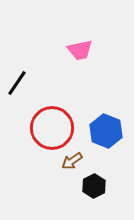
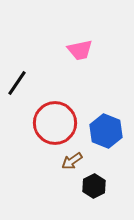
red circle: moved 3 px right, 5 px up
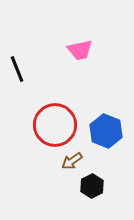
black line: moved 14 px up; rotated 56 degrees counterclockwise
red circle: moved 2 px down
black hexagon: moved 2 px left
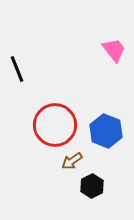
pink trapezoid: moved 34 px right; rotated 116 degrees counterclockwise
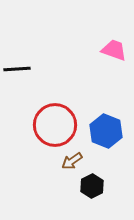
pink trapezoid: rotated 32 degrees counterclockwise
black line: rotated 72 degrees counterclockwise
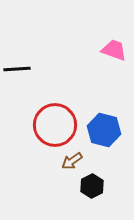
blue hexagon: moved 2 px left, 1 px up; rotated 8 degrees counterclockwise
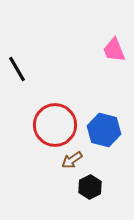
pink trapezoid: rotated 132 degrees counterclockwise
black line: rotated 64 degrees clockwise
brown arrow: moved 1 px up
black hexagon: moved 2 px left, 1 px down
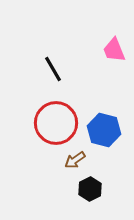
black line: moved 36 px right
red circle: moved 1 px right, 2 px up
brown arrow: moved 3 px right
black hexagon: moved 2 px down
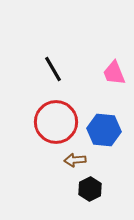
pink trapezoid: moved 23 px down
red circle: moved 1 px up
blue hexagon: rotated 8 degrees counterclockwise
brown arrow: rotated 30 degrees clockwise
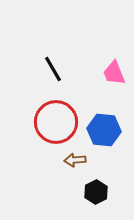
black hexagon: moved 6 px right, 3 px down
